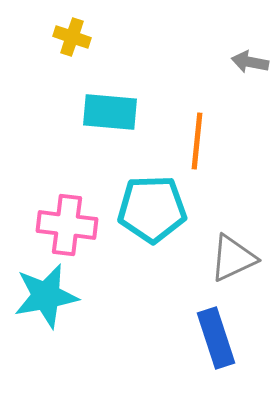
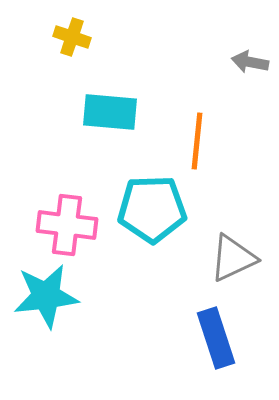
cyan star: rotated 4 degrees clockwise
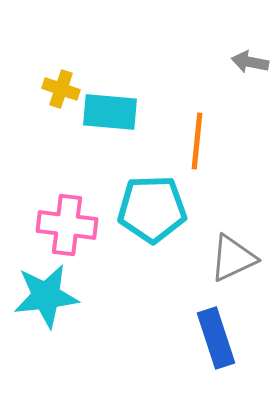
yellow cross: moved 11 px left, 52 px down
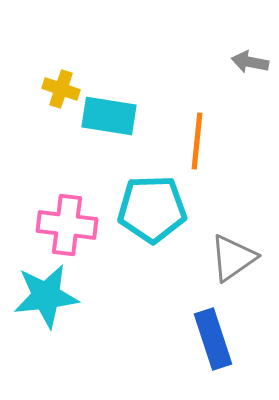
cyan rectangle: moved 1 px left, 4 px down; rotated 4 degrees clockwise
gray triangle: rotated 10 degrees counterclockwise
blue rectangle: moved 3 px left, 1 px down
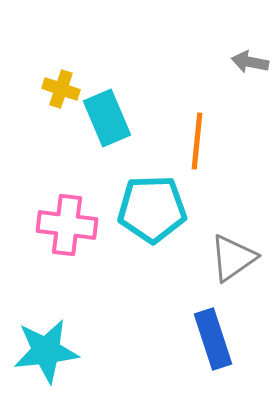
cyan rectangle: moved 2 px left, 2 px down; rotated 58 degrees clockwise
cyan star: moved 55 px down
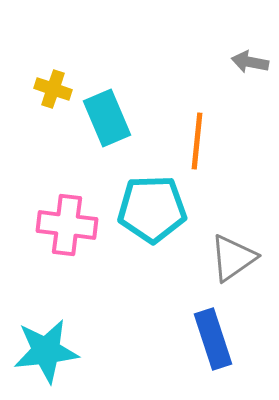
yellow cross: moved 8 px left
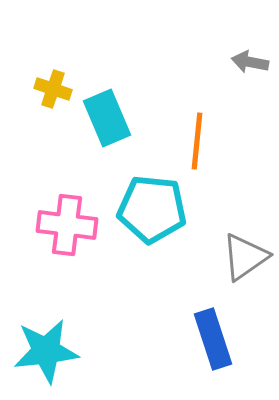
cyan pentagon: rotated 8 degrees clockwise
gray triangle: moved 12 px right, 1 px up
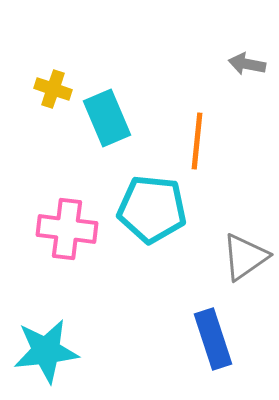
gray arrow: moved 3 px left, 2 px down
pink cross: moved 4 px down
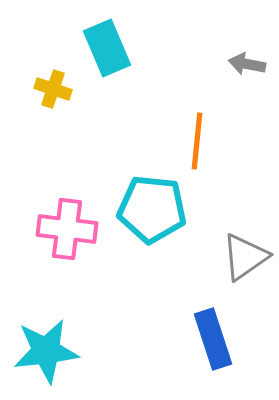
cyan rectangle: moved 70 px up
